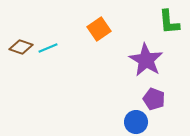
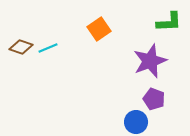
green L-shape: rotated 88 degrees counterclockwise
purple star: moved 4 px right, 1 px down; rotated 20 degrees clockwise
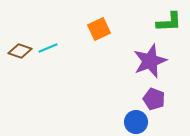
orange square: rotated 10 degrees clockwise
brown diamond: moved 1 px left, 4 px down
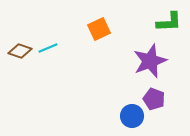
blue circle: moved 4 px left, 6 px up
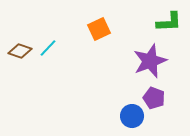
cyan line: rotated 24 degrees counterclockwise
purple pentagon: moved 1 px up
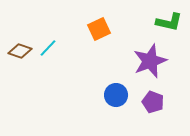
green L-shape: rotated 16 degrees clockwise
purple pentagon: moved 1 px left, 4 px down
blue circle: moved 16 px left, 21 px up
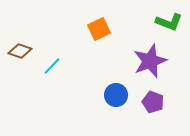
green L-shape: rotated 8 degrees clockwise
cyan line: moved 4 px right, 18 px down
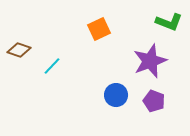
brown diamond: moved 1 px left, 1 px up
purple pentagon: moved 1 px right, 1 px up
